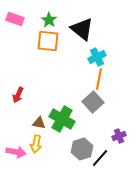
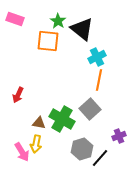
green star: moved 9 px right, 1 px down
orange line: moved 1 px down
gray square: moved 3 px left, 7 px down
pink arrow: moved 6 px right; rotated 48 degrees clockwise
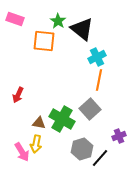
orange square: moved 4 px left
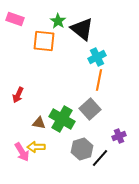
yellow arrow: moved 3 px down; rotated 78 degrees clockwise
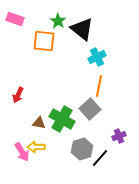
orange line: moved 6 px down
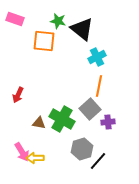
green star: rotated 21 degrees counterclockwise
purple cross: moved 11 px left, 14 px up; rotated 16 degrees clockwise
yellow arrow: moved 1 px left, 11 px down
black line: moved 2 px left, 3 px down
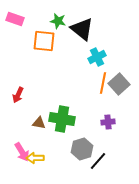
orange line: moved 4 px right, 3 px up
gray square: moved 29 px right, 25 px up
green cross: rotated 20 degrees counterclockwise
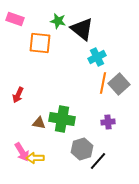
orange square: moved 4 px left, 2 px down
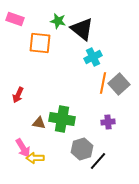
cyan cross: moved 4 px left
pink arrow: moved 1 px right, 4 px up
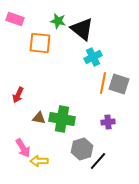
gray square: rotated 30 degrees counterclockwise
brown triangle: moved 5 px up
yellow arrow: moved 4 px right, 3 px down
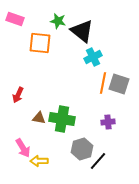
black triangle: moved 2 px down
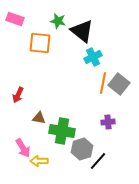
gray square: rotated 20 degrees clockwise
green cross: moved 12 px down
